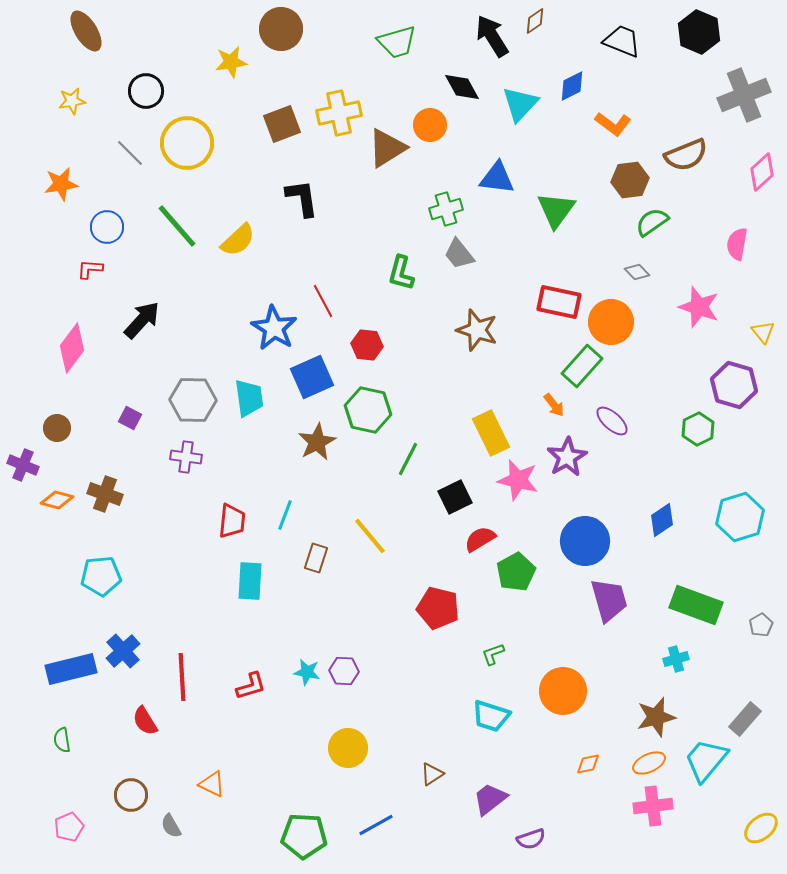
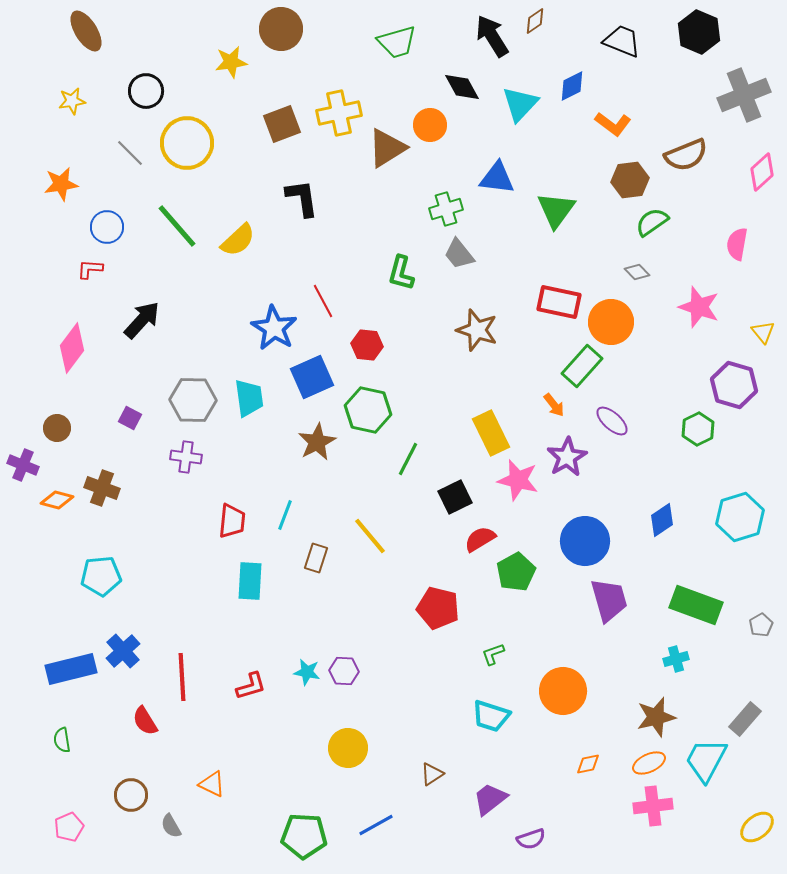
brown cross at (105, 494): moved 3 px left, 6 px up
cyan trapezoid at (706, 760): rotated 12 degrees counterclockwise
yellow ellipse at (761, 828): moved 4 px left, 1 px up
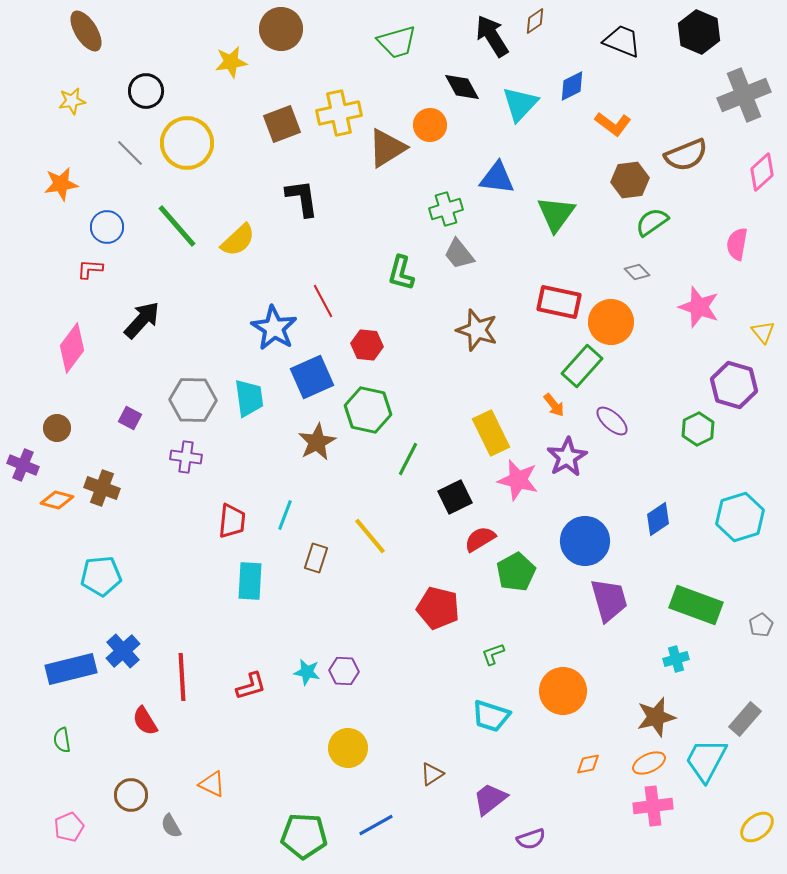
green triangle at (556, 210): moved 4 px down
blue diamond at (662, 520): moved 4 px left, 1 px up
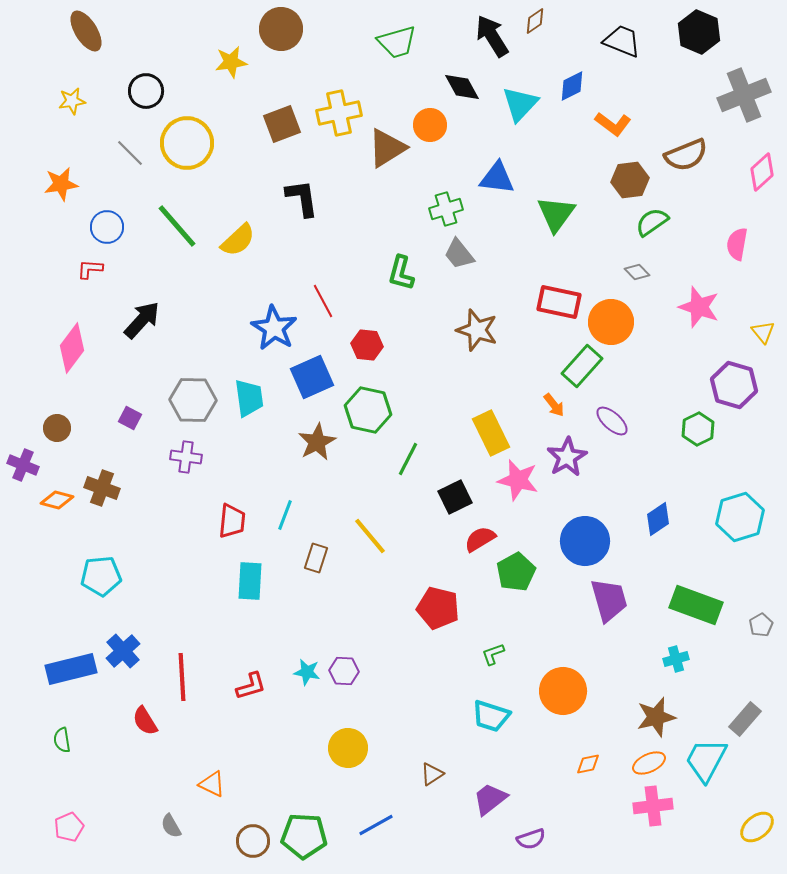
brown circle at (131, 795): moved 122 px right, 46 px down
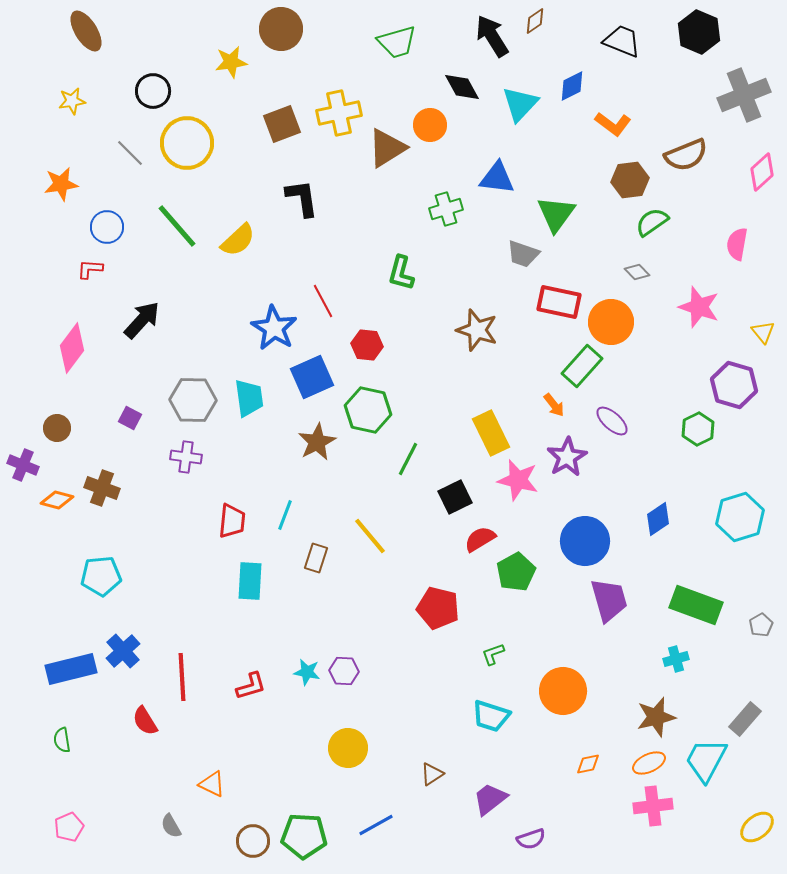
black circle at (146, 91): moved 7 px right
gray trapezoid at (459, 254): moved 64 px right; rotated 32 degrees counterclockwise
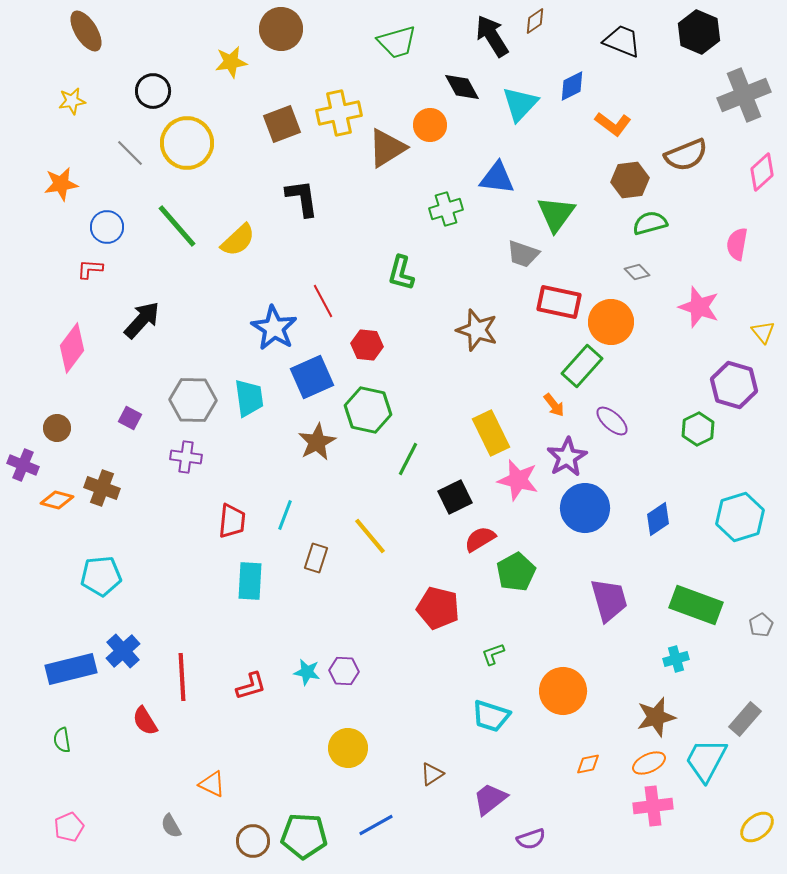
green semicircle at (652, 222): moved 2 px left, 1 px down; rotated 20 degrees clockwise
blue circle at (585, 541): moved 33 px up
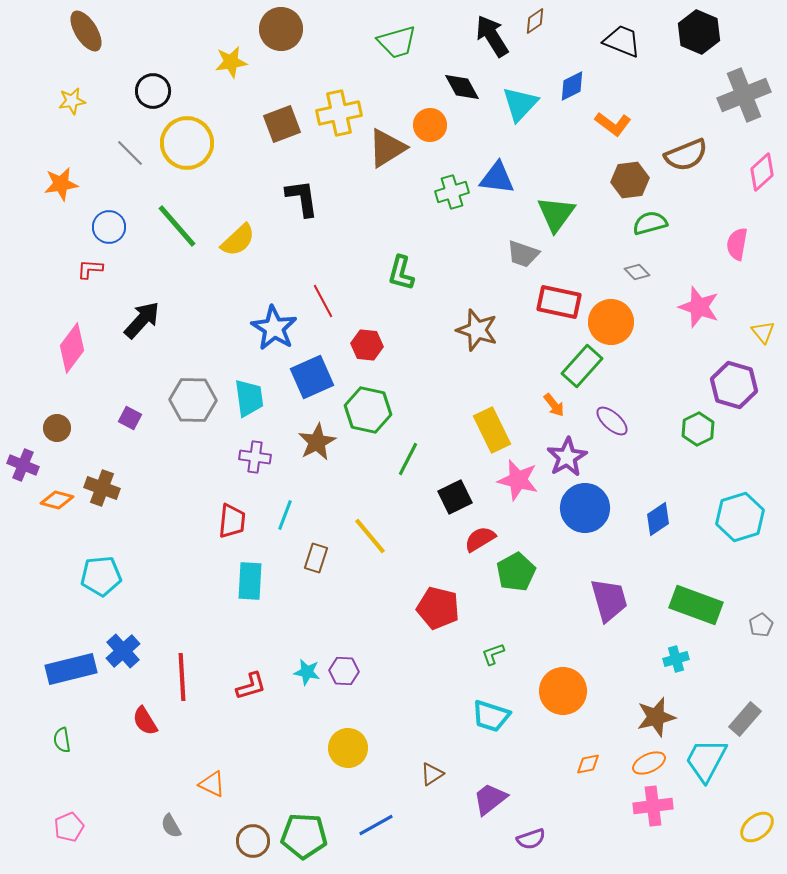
green cross at (446, 209): moved 6 px right, 17 px up
blue circle at (107, 227): moved 2 px right
yellow rectangle at (491, 433): moved 1 px right, 3 px up
purple cross at (186, 457): moved 69 px right
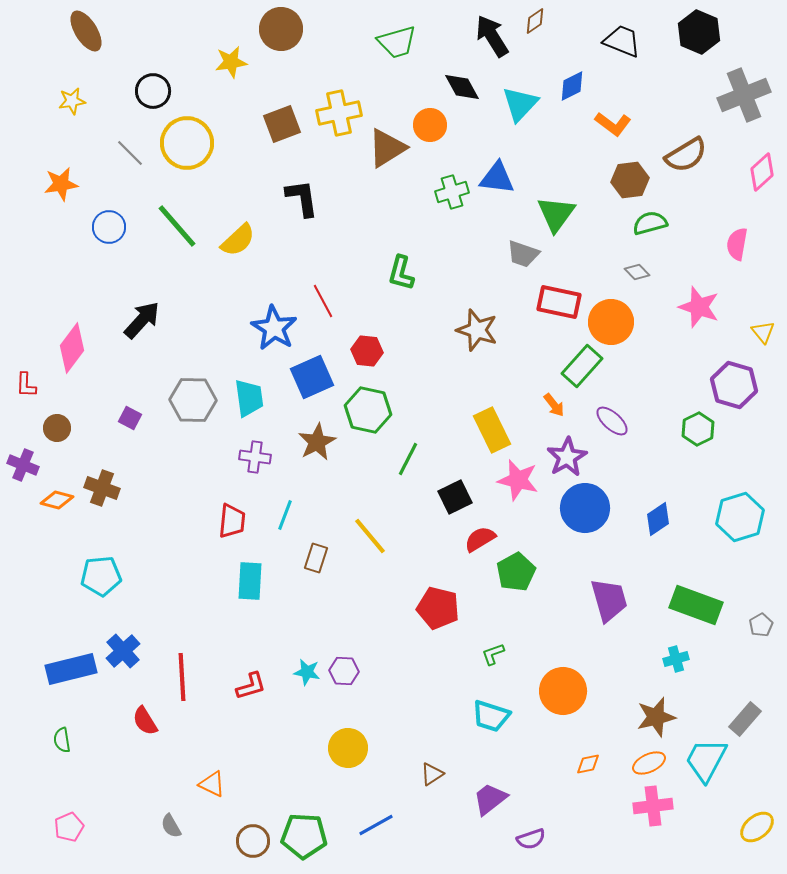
brown semicircle at (686, 155): rotated 9 degrees counterclockwise
red L-shape at (90, 269): moved 64 px left, 116 px down; rotated 92 degrees counterclockwise
red hexagon at (367, 345): moved 6 px down
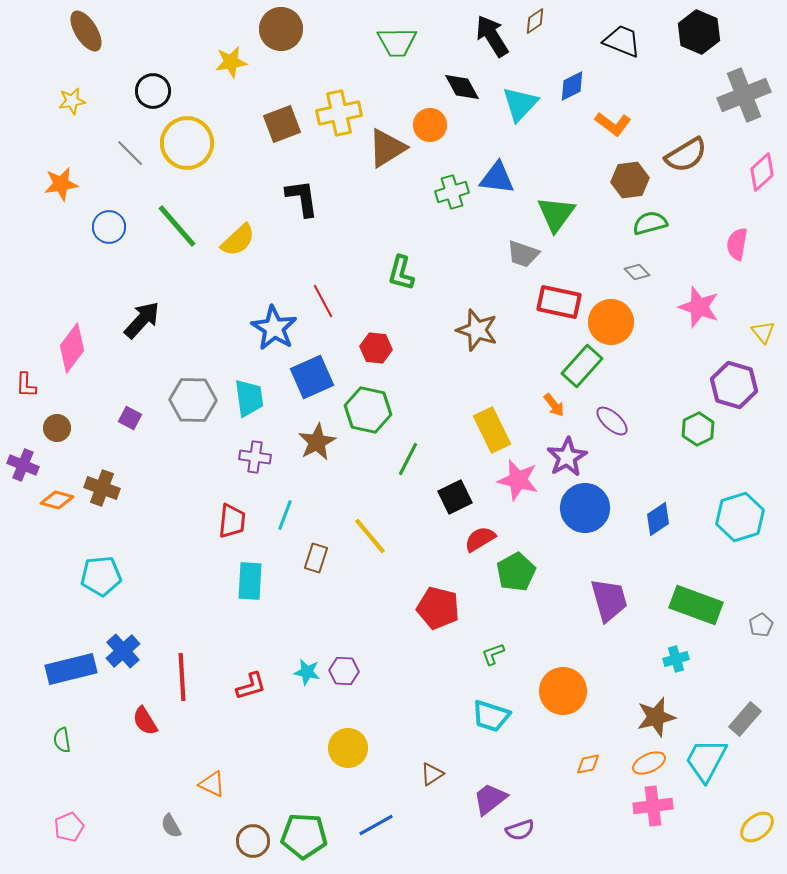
green trapezoid at (397, 42): rotated 15 degrees clockwise
red hexagon at (367, 351): moved 9 px right, 3 px up
purple semicircle at (531, 839): moved 11 px left, 9 px up
